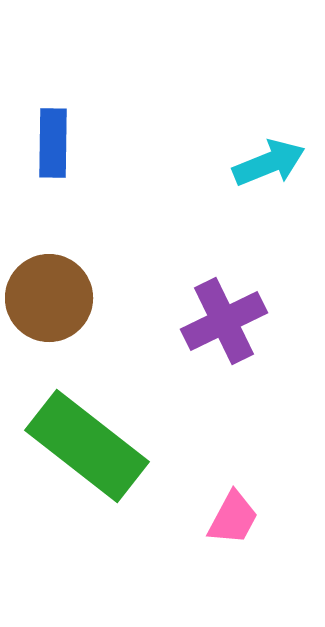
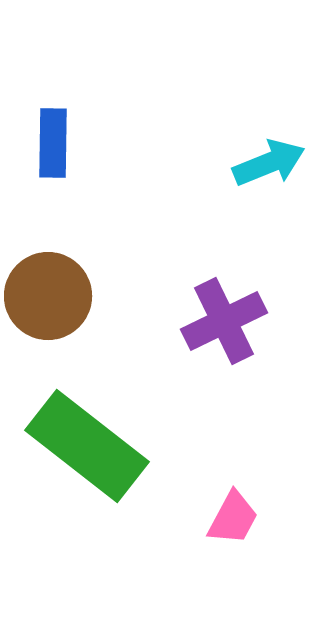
brown circle: moved 1 px left, 2 px up
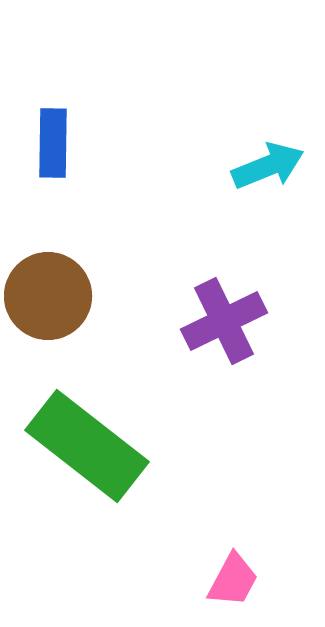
cyan arrow: moved 1 px left, 3 px down
pink trapezoid: moved 62 px down
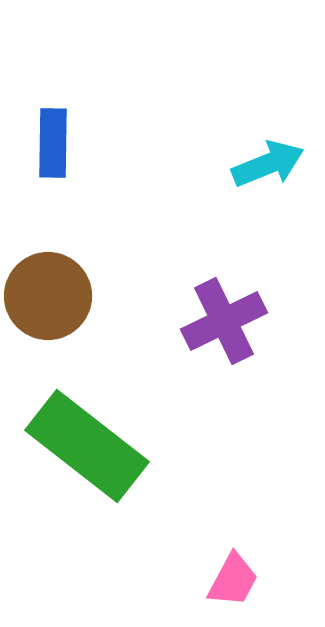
cyan arrow: moved 2 px up
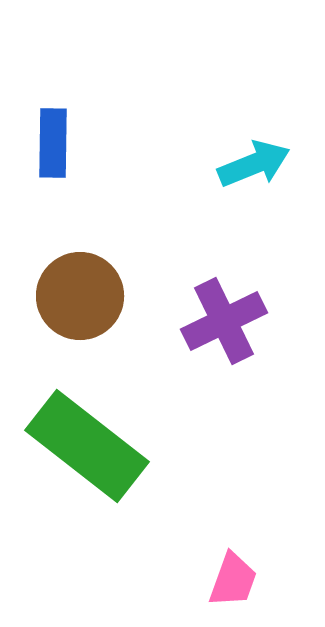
cyan arrow: moved 14 px left
brown circle: moved 32 px right
pink trapezoid: rotated 8 degrees counterclockwise
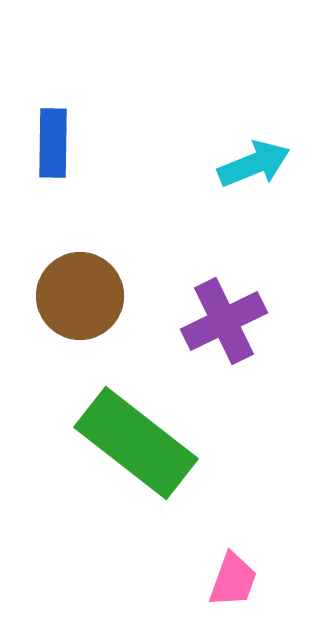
green rectangle: moved 49 px right, 3 px up
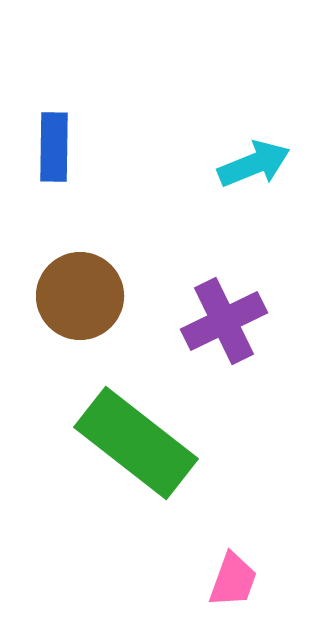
blue rectangle: moved 1 px right, 4 px down
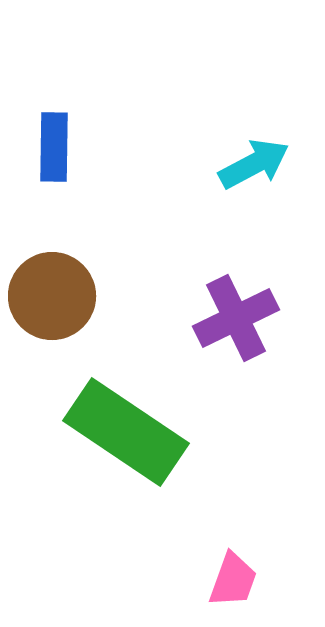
cyan arrow: rotated 6 degrees counterclockwise
brown circle: moved 28 px left
purple cross: moved 12 px right, 3 px up
green rectangle: moved 10 px left, 11 px up; rotated 4 degrees counterclockwise
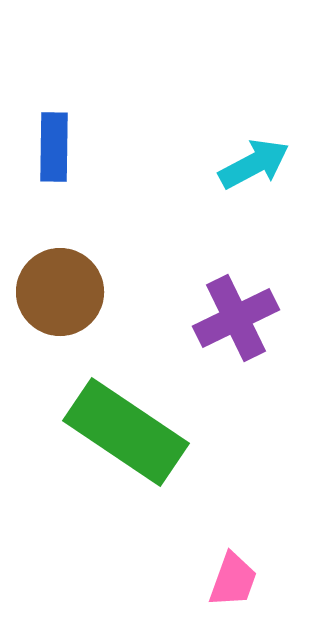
brown circle: moved 8 px right, 4 px up
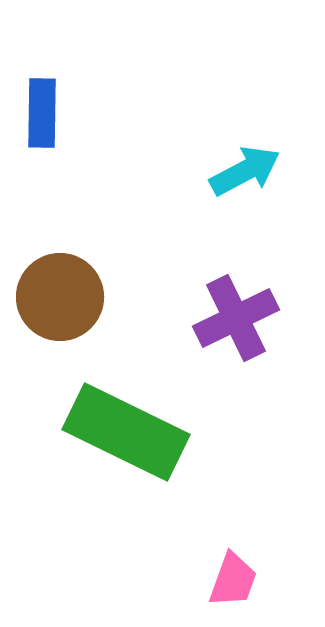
blue rectangle: moved 12 px left, 34 px up
cyan arrow: moved 9 px left, 7 px down
brown circle: moved 5 px down
green rectangle: rotated 8 degrees counterclockwise
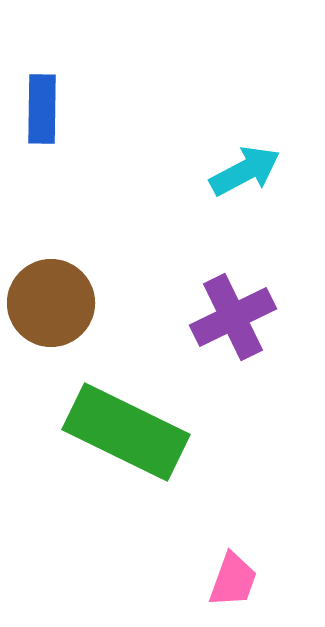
blue rectangle: moved 4 px up
brown circle: moved 9 px left, 6 px down
purple cross: moved 3 px left, 1 px up
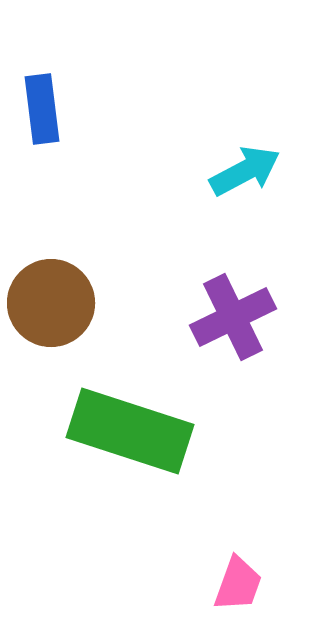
blue rectangle: rotated 8 degrees counterclockwise
green rectangle: moved 4 px right, 1 px up; rotated 8 degrees counterclockwise
pink trapezoid: moved 5 px right, 4 px down
